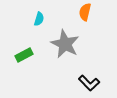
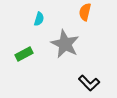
green rectangle: moved 1 px up
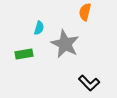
cyan semicircle: moved 9 px down
green rectangle: rotated 18 degrees clockwise
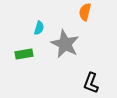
black L-shape: moved 2 px right; rotated 65 degrees clockwise
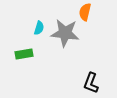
gray star: moved 11 px up; rotated 20 degrees counterclockwise
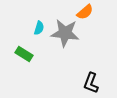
orange semicircle: rotated 144 degrees counterclockwise
green rectangle: rotated 42 degrees clockwise
